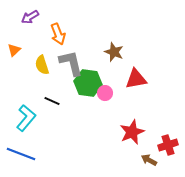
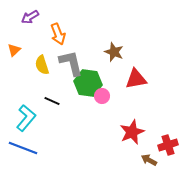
pink circle: moved 3 px left, 3 px down
blue line: moved 2 px right, 6 px up
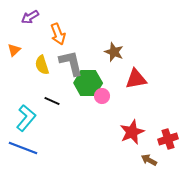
green hexagon: rotated 8 degrees counterclockwise
red cross: moved 6 px up
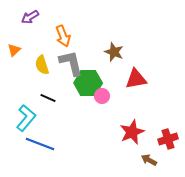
orange arrow: moved 5 px right, 2 px down
black line: moved 4 px left, 3 px up
blue line: moved 17 px right, 4 px up
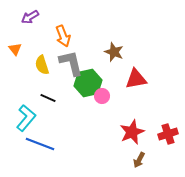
orange triangle: moved 1 px right, 1 px up; rotated 24 degrees counterclockwise
green hexagon: rotated 12 degrees counterclockwise
red cross: moved 5 px up
brown arrow: moved 10 px left; rotated 91 degrees counterclockwise
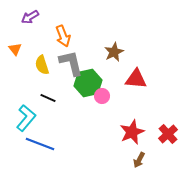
brown star: rotated 24 degrees clockwise
red triangle: rotated 15 degrees clockwise
red cross: rotated 24 degrees counterclockwise
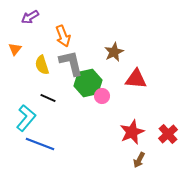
orange triangle: rotated 16 degrees clockwise
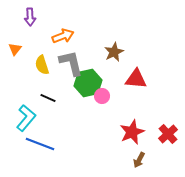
purple arrow: rotated 60 degrees counterclockwise
orange arrow: rotated 90 degrees counterclockwise
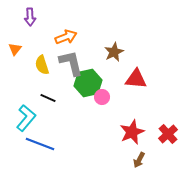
orange arrow: moved 3 px right, 1 px down
pink circle: moved 1 px down
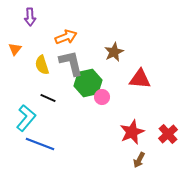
red triangle: moved 4 px right
